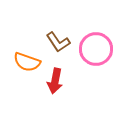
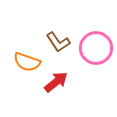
pink circle: moved 1 px up
red arrow: moved 1 px right, 1 px down; rotated 140 degrees counterclockwise
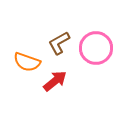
brown L-shape: moved 1 px right, 1 px down; rotated 95 degrees clockwise
red arrow: moved 1 px left, 1 px up
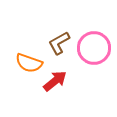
pink circle: moved 2 px left
orange semicircle: moved 2 px right, 1 px down
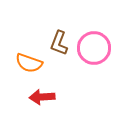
brown L-shape: rotated 40 degrees counterclockwise
red arrow: moved 13 px left, 16 px down; rotated 145 degrees counterclockwise
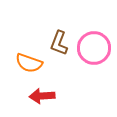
red arrow: moved 1 px up
